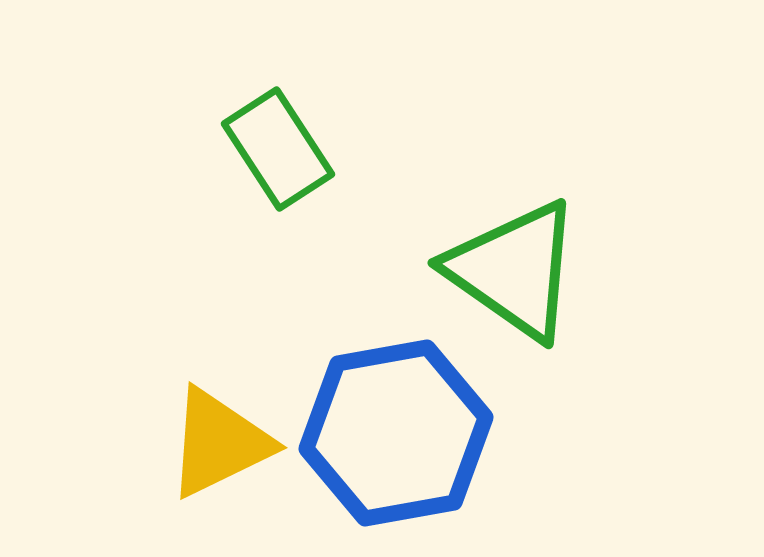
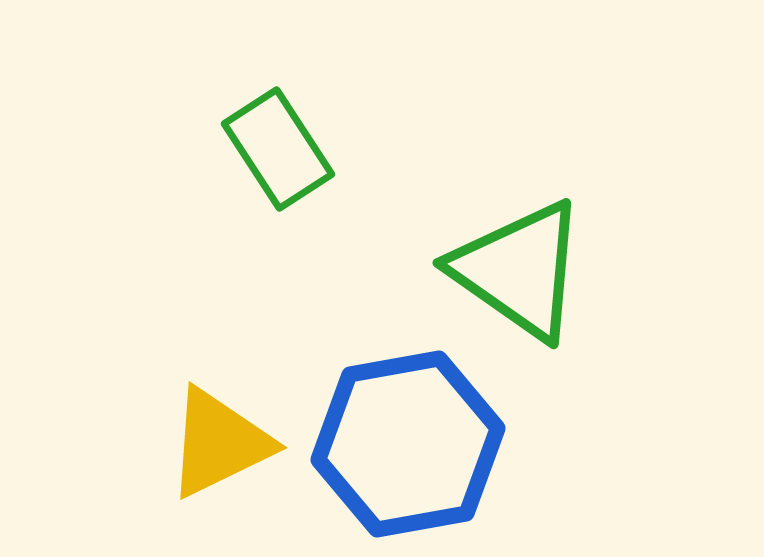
green triangle: moved 5 px right
blue hexagon: moved 12 px right, 11 px down
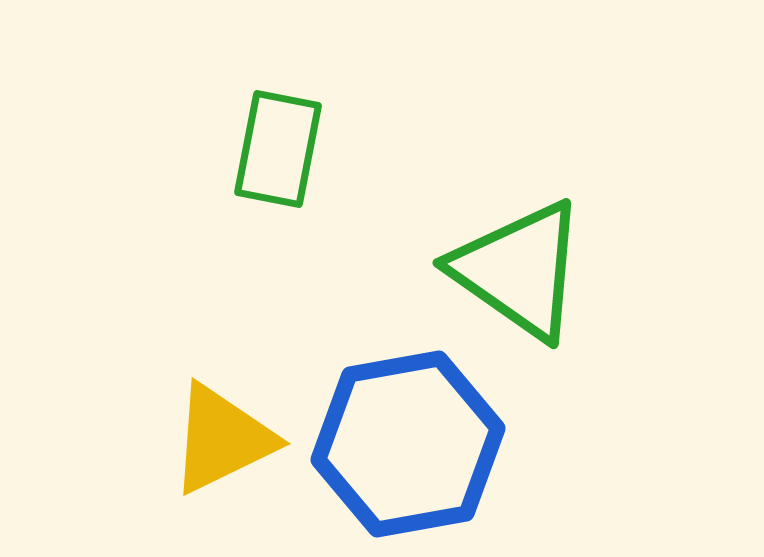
green rectangle: rotated 44 degrees clockwise
yellow triangle: moved 3 px right, 4 px up
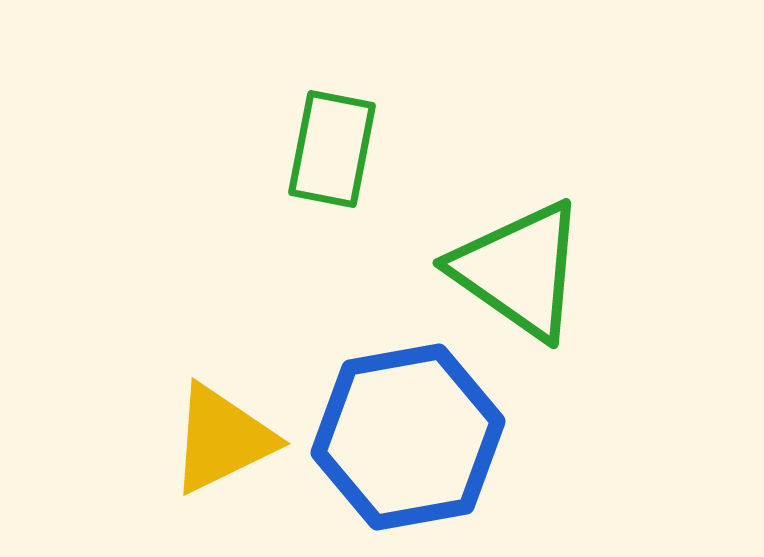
green rectangle: moved 54 px right
blue hexagon: moved 7 px up
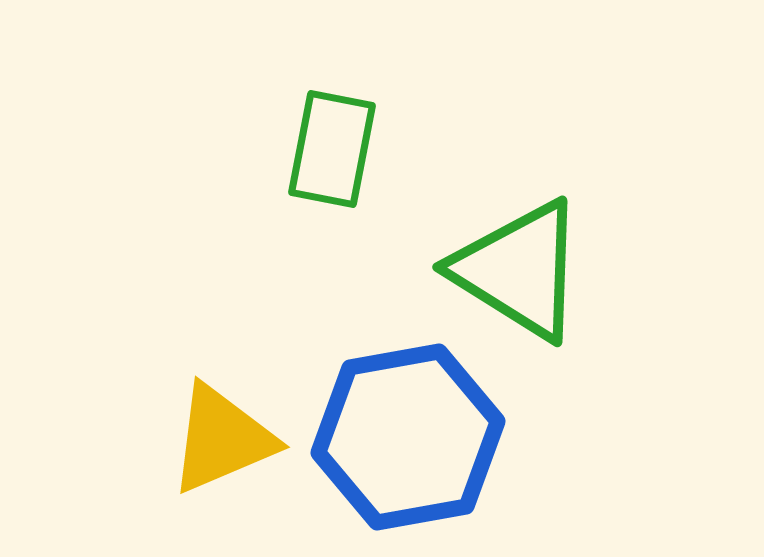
green triangle: rotated 3 degrees counterclockwise
yellow triangle: rotated 3 degrees clockwise
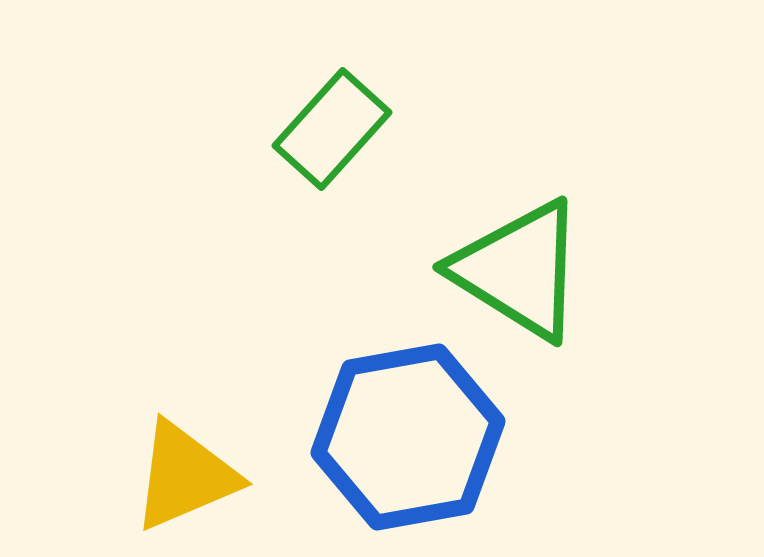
green rectangle: moved 20 px up; rotated 31 degrees clockwise
yellow triangle: moved 37 px left, 37 px down
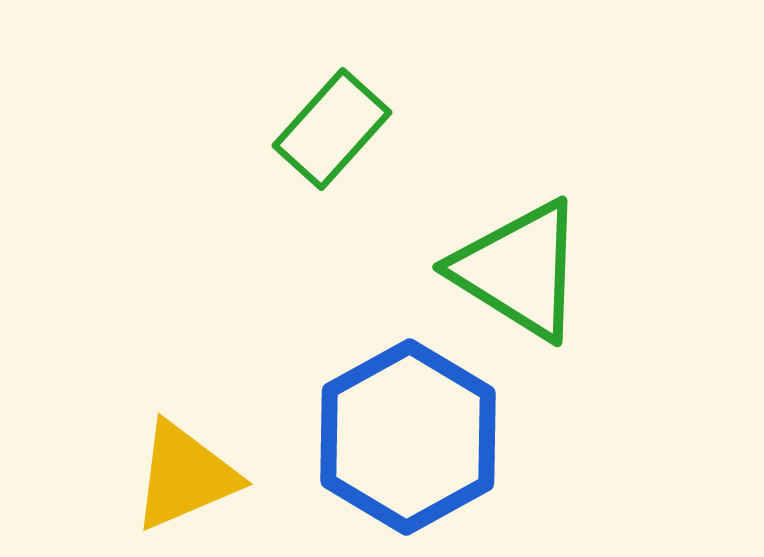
blue hexagon: rotated 19 degrees counterclockwise
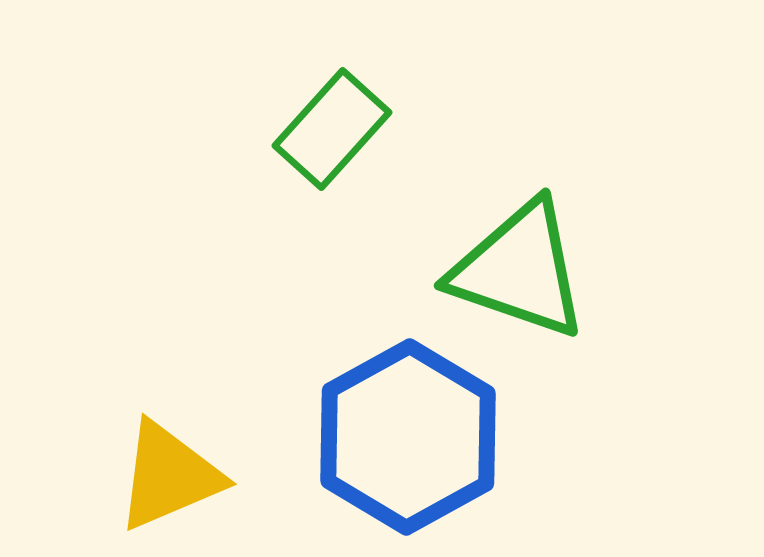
green triangle: rotated 13 degrees counterclockwise
yellow triangle: moved 16 px left
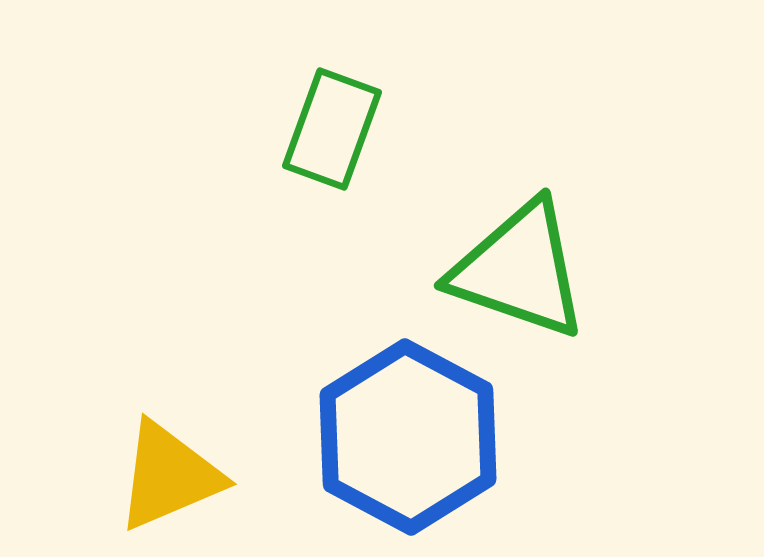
green rectangle: rotated 22 degrees counterclockwise
blue hexagon: rotated 3 degrees counterclockwise
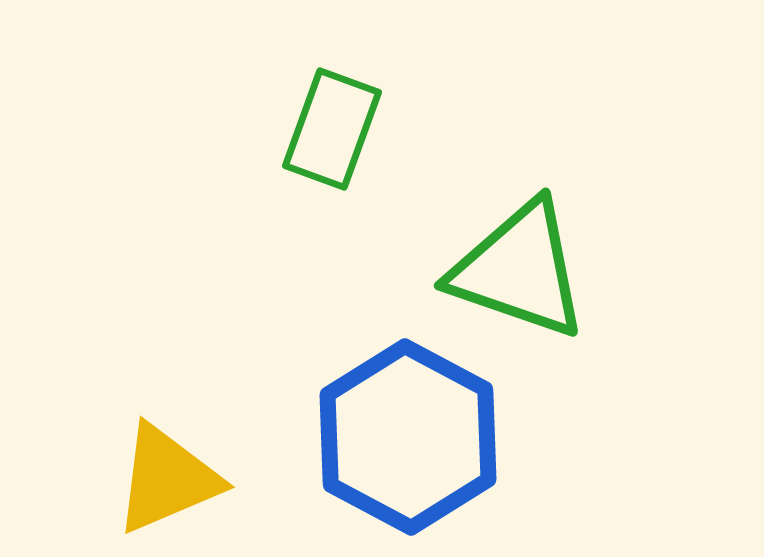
yellow triangle: moved 2 px left, 3 px down
